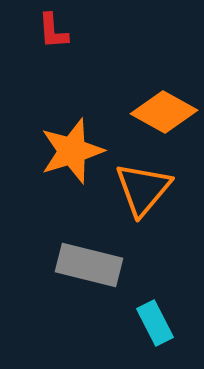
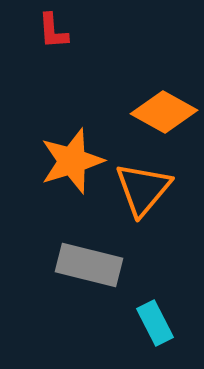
orange star: moved 10 px down
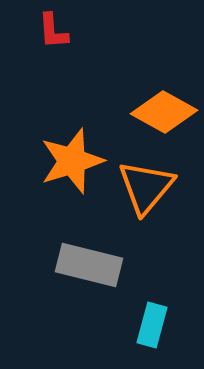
orange triangle: moved 3 px right, 2 px up
cyan rectangle: moved 3 px left, 2 px down; rotated 42 degrees clockwise
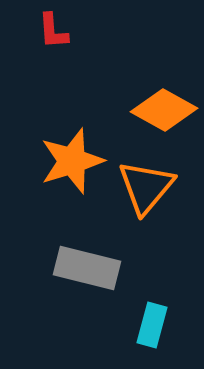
orange diamond: moved 2 px up
gray rectangle: moved 2 px left, 3 px down
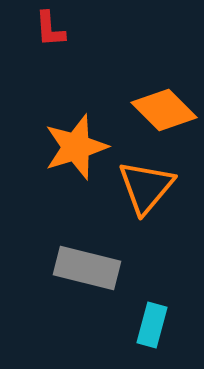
red L-shape: moved 3 px left, 2 px up
orange diamond: rotated 16 degrees clockwise
orange star: moved 4 px right, 14 px up
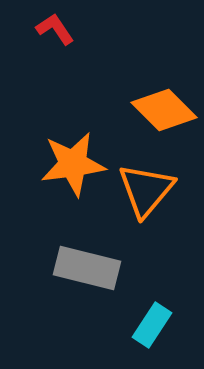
red L-shape: moved 5 px right; rotated 150 degrees clockwise
orange star: moved 3 px left, 17 px down; rotated 10 degrees clockwise
orange triangle: moved 3 px down
cyan rectangle: rotated 18 degrees clockwise
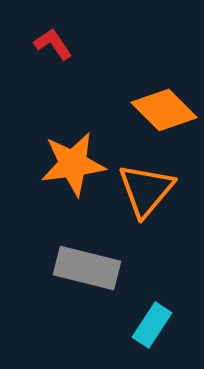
red L-shape: moved 2 px left, 15 px down
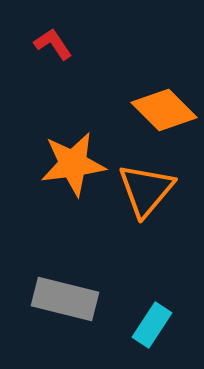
gray rectangle: moved 22 px left, 31 px down
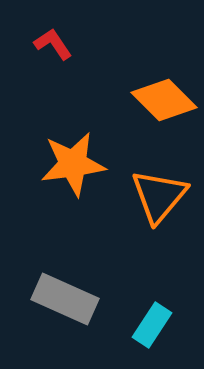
orange diamond: moved 10 px up
orange triangle: moved 13 px right, 6 px down
gray rectangle: rotated 10 degrees clockwise
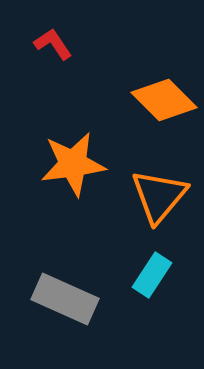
cyan rectangle: moved 50 px up
